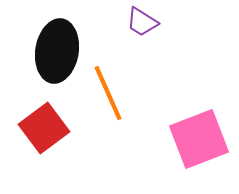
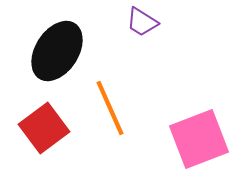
black ellipse: rotated 24 degrees clockwise
orange line: moved 2 px right, 15 px down
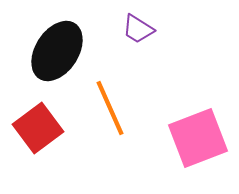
purple trapezoid: moved 4 px left, 7 px down
red square: moved 6 px left
pink square: moved 1 px left, 1 px up
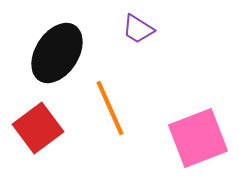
black ellipse: moved 2 px down
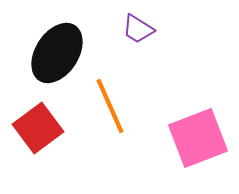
orange line: moved 2 px up
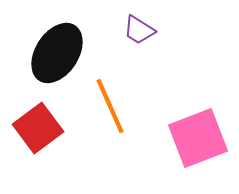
purple trapezoid: moved 1 px right, 1 px down
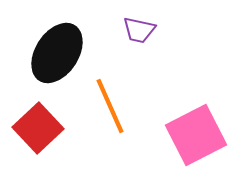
purple trapezoid: rotated 20 degrees counterclockwise
red square: rotated 6 degrees counterclockwise
pink square: moved 2 px left, 3 px up; rotated 6 degrees counterclockwise
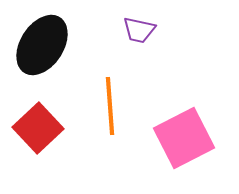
black ellipse: moved 15 px left, 8 px up
orange line: rotated 20 degrees clockwise
pink square: moved 12 px left, 3 px down
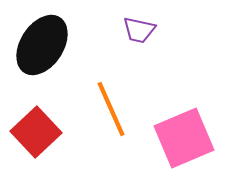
orange line: moved 1 px right, 3 px down; rotated 20 degrees counterclockwise
red square: moved 2 px left, 4 px down
pink square: rotated 4 degrees clockwise
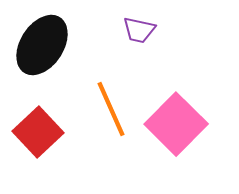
red square: moved 2 px right
pink square: moved 8 px left, 14 px up; rotated 22 degrees counterclockwise
